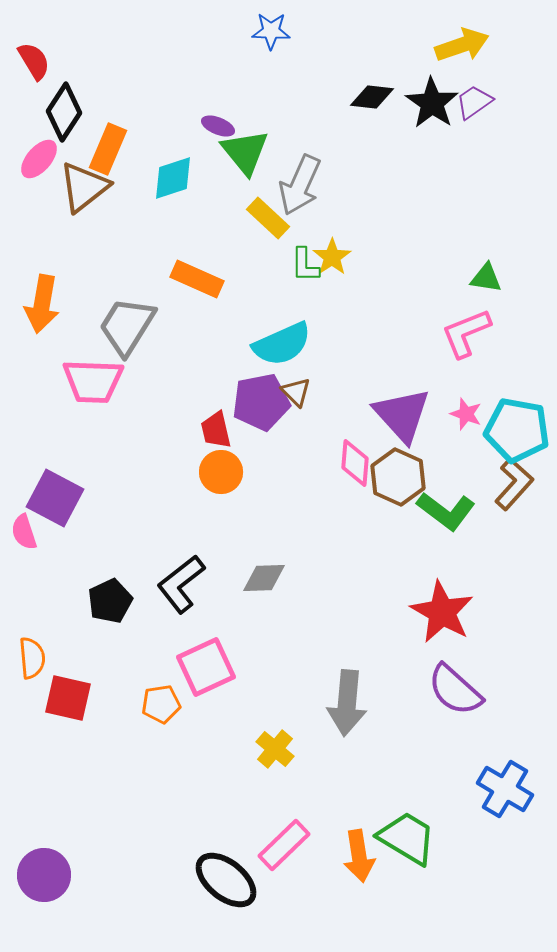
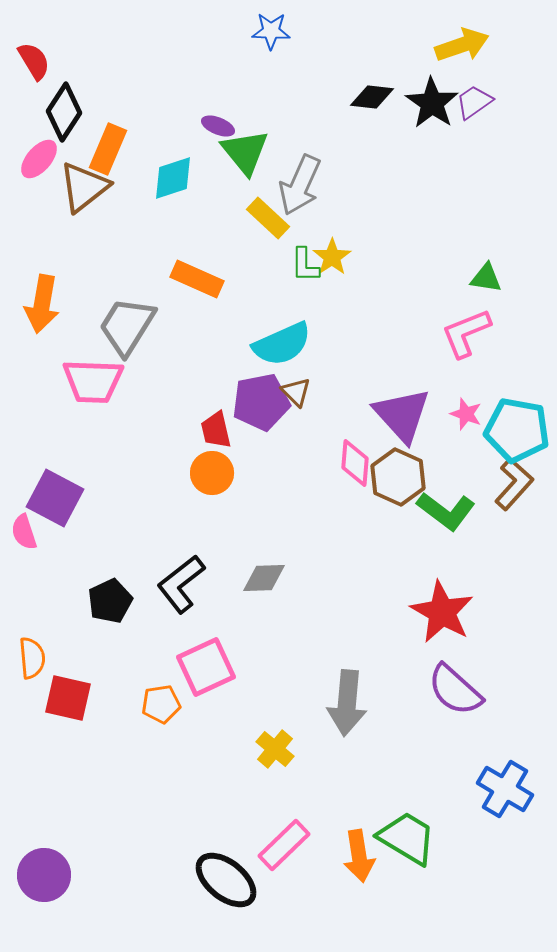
orange circle at (221, 472): moved 9 px left, 1 px down
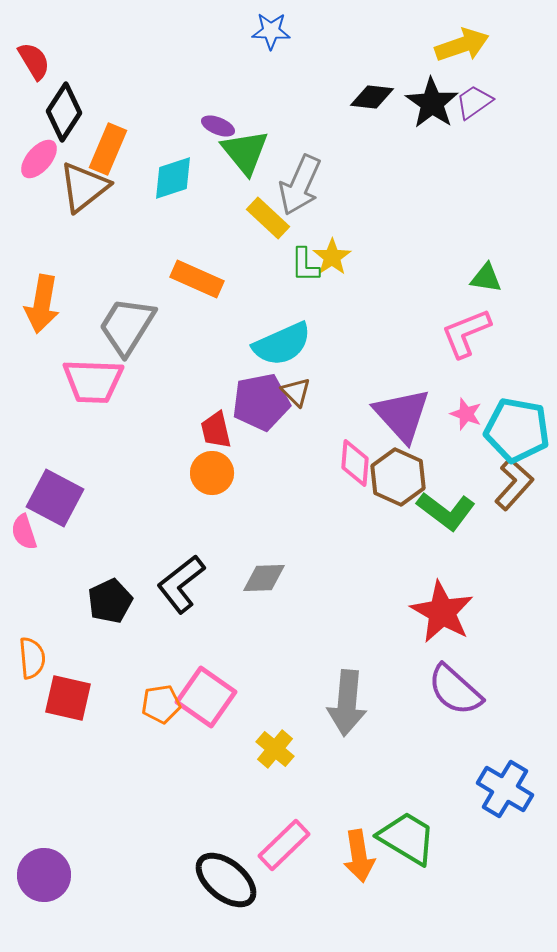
pink square at (206, 667): moved 30 px down; rotated 30 degrees counterclockwise
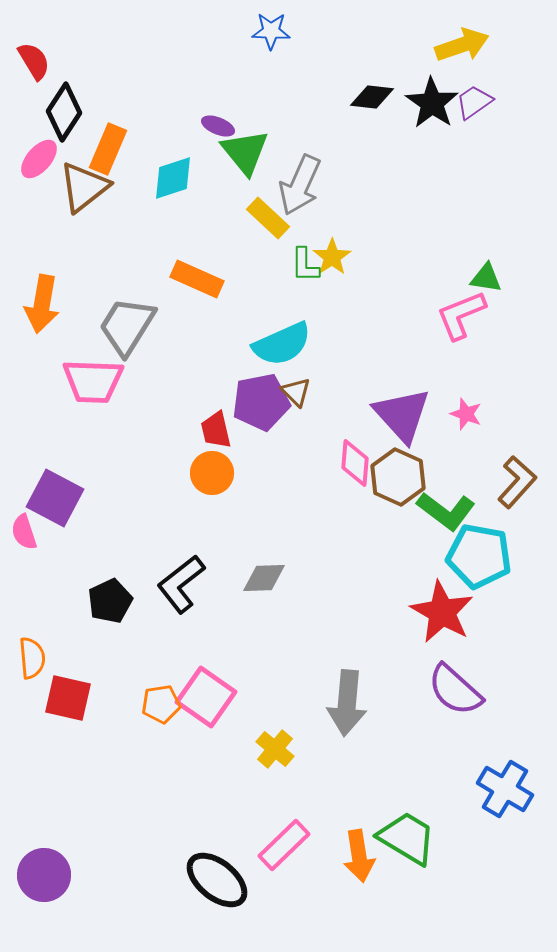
pink L-shape at (466, 333): moved 5 px left, 18 px up
cyan pentagon at (517, 430): moved 38 px left, 126 px down
brown L-shape at (514, 484): moved 3 px right, 2 px up
black ellipse at (226, 880): moved 9 px left
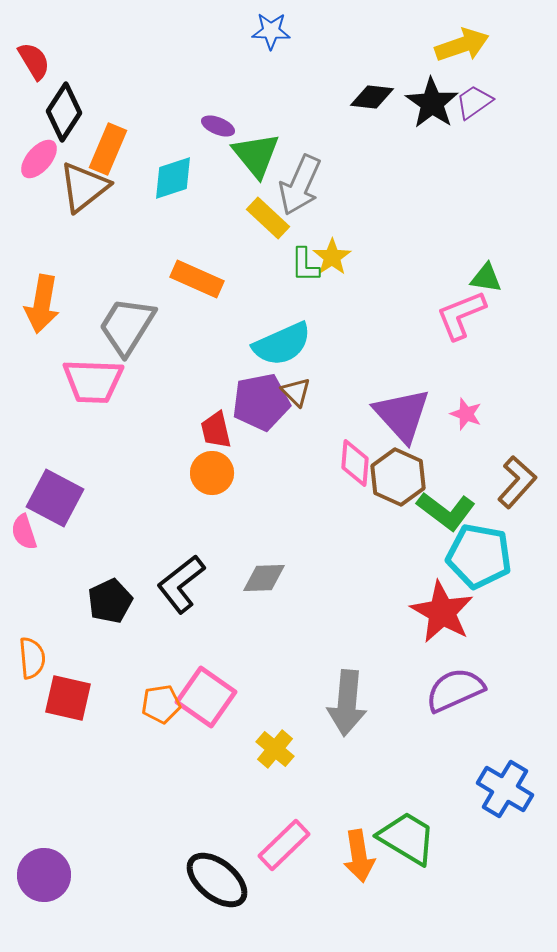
green triangle at (245, 152): moved 11 px right, 3 px down
purple semicircle at (455, 690): rotated 114 degrees clockwise
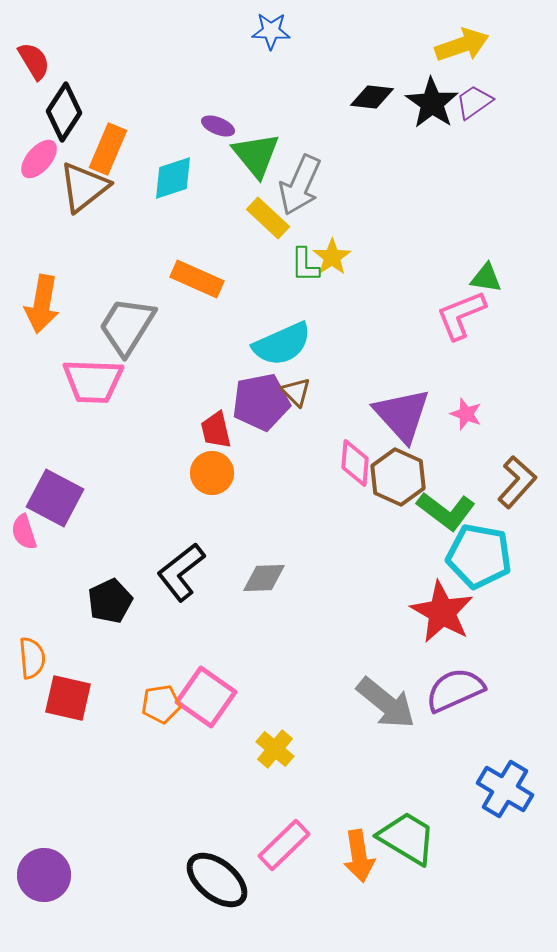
black L-shape at (181, 584): moved 12 px up
gray arrow at (347, 703): moved 39 px right; rotated 56 degrees counterclockwise
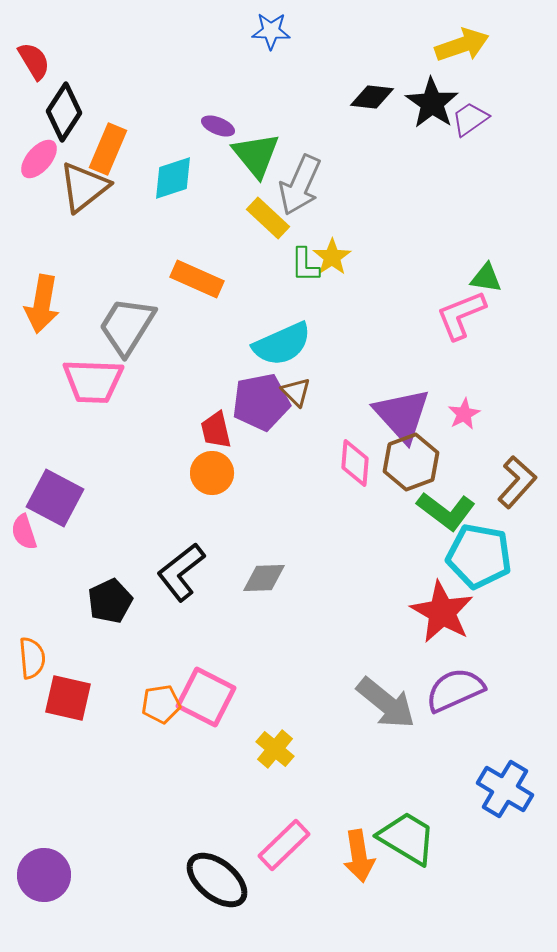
purple trapezoid at (474, 102): moved 4 px left, 17 px down
pink star at (466, 414): moved 2 px left; rotated 24 degrees clockwise
brown hexagon at (398, 477): moved 13 px right, 15 px up; rotated 16 degrees clockwise
pink square at (206, 697): rotated 8 degrees counterclockwise
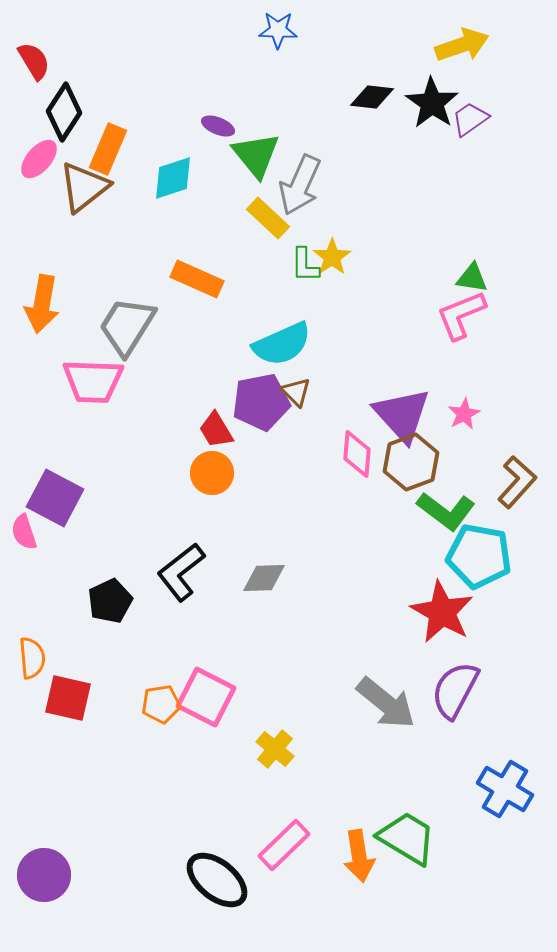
blue star at (271, 31): moved 7 px right, 1 px up
green triangle at (486, 278): moved 14 px left
red trapezoid at (216, 430): rotated 18 degrees counterclockwise
pink diamond at (355, 463): moved 2 px right, 9 px up
purple semicircle at (455, 690): rotated 38 degrees counterclockwise
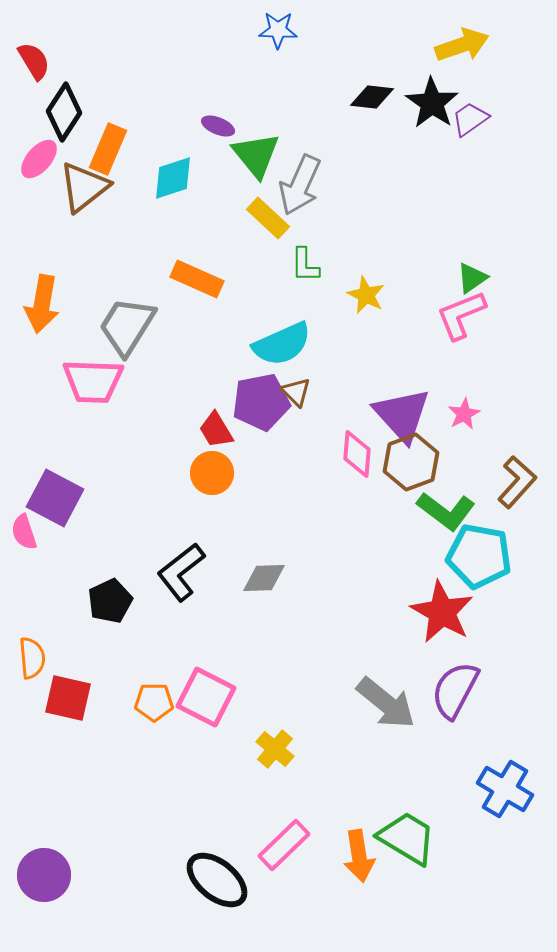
yellow star at (332, 257): moved 34 px right, 38 px down; rotated 12 degrees counterclockwise
green triangle at (472, 278): rotated 44 degrees counterclockwise
orange pentagon at (161, 704): moved 7 px left, 2 px up; rotated 9 degrees clockwise
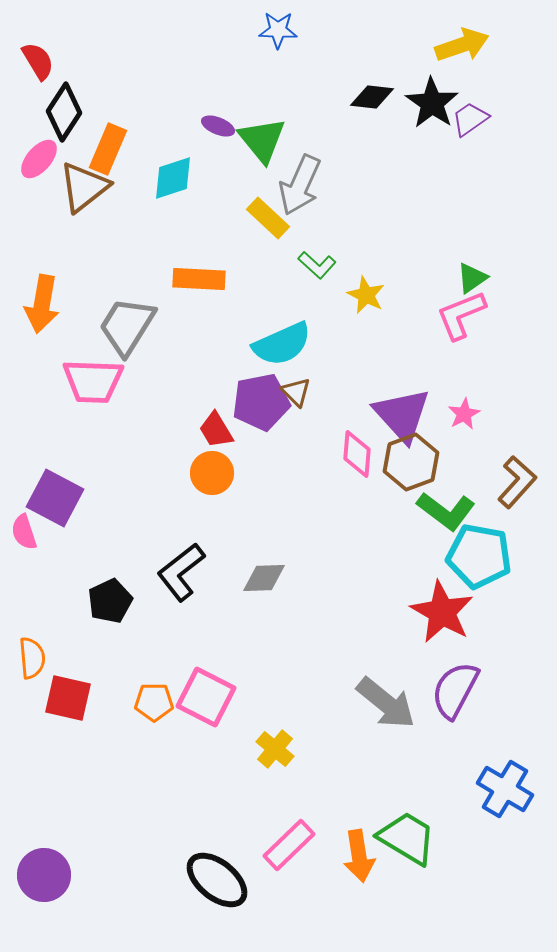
red semicircle at (34, 61): moved 4 px right
green triangle at (256, 155): moved 6 px right, 15 px up
green L-shape at (305, 265): moved 12 px right; rotated 48 degrees counterclockwise
orange rectangle at (197, 279): moved 2 px right; rotated 21 degrees counterclockwise
pink rectangle at (284, 845): moved 5 px right
